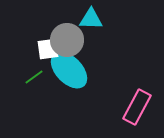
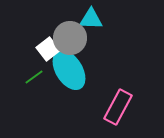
gray circle: moved 3 px right, 2 px up
white square: rotated 30 degrees counterclockwise
cyan ellipse: rotated 12 degrees clockwise
pink rectangle: moved 19 px left
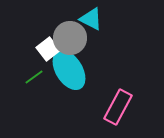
cyan triangle: rotated 25 degrees clockwise
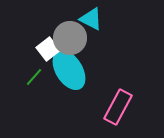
green line: rotated 12 degrees counterclockwise
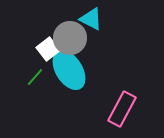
green line: moved 1 px right
pink rectangle: moved 4 px right, 2 px down
